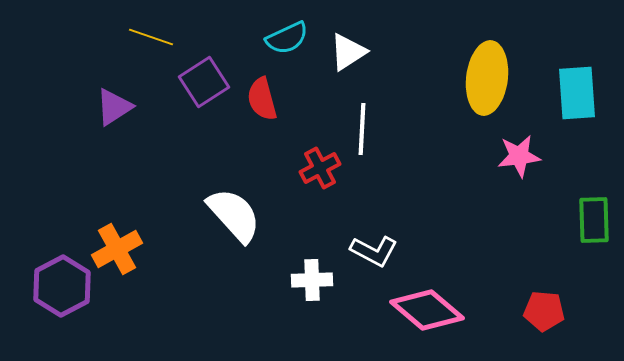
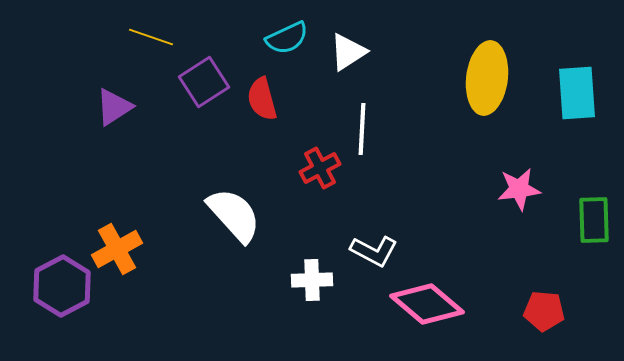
pink star: moved 33 px down
pink diamond: moved 6 px up
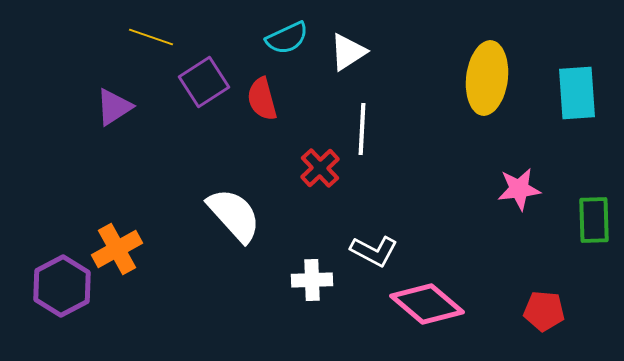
red cross: rotated 15 degrees counterclockwise
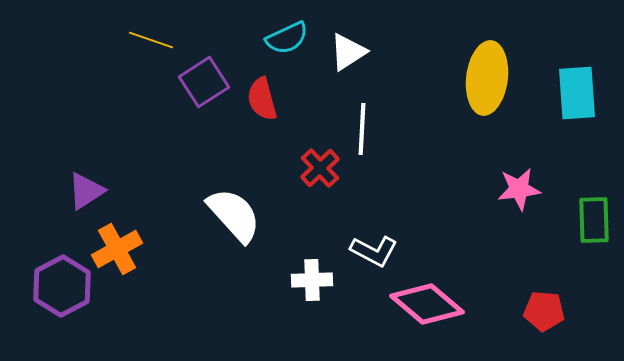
yellow line: moved 3 px down
purple triangle: moved 28 px left, 84 px down
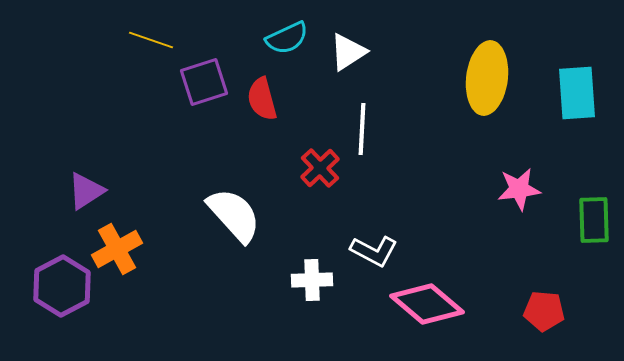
purple square: rotated 15 degrees clockwise
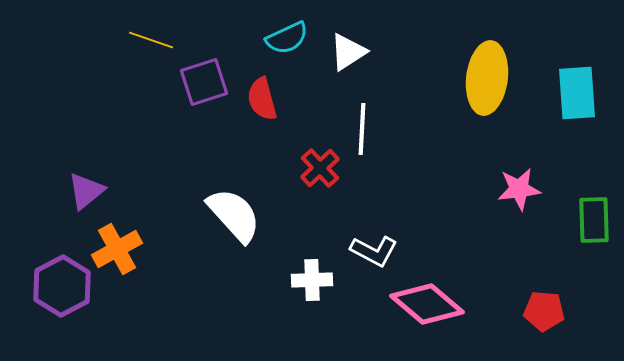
purple triangle: rotated 6 degrees counterclockwise
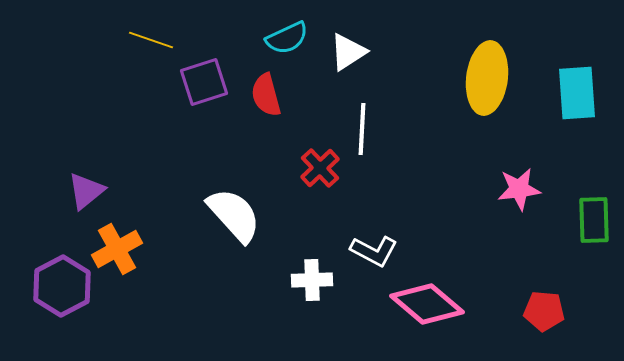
red semicircle: moved 4 px right, 4 px up
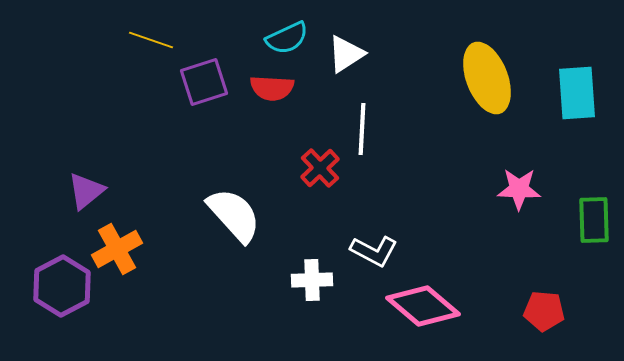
white triangle: moved 2 px left, 2 px down
yellow ellipse: rotated 28 degrees counterclockwise
red semicircle: moved 6 px right, 7 px up; rotated 72 degrees counterclockwise
pink star: rotated 9 degrees clockwise
pink diamond: moved 4 px left, 2 px down
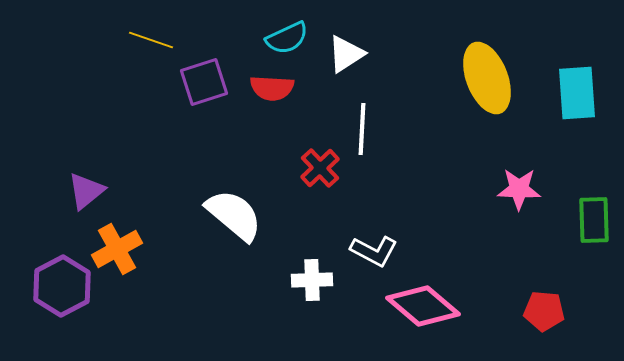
white semicircle: rotated 8 degrees counterclockwise
